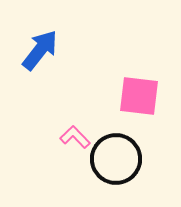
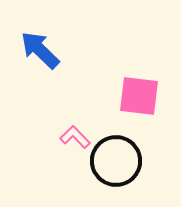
blue arrow: rotated 84 degrees counterclockwise
black circle: moved 2 px down
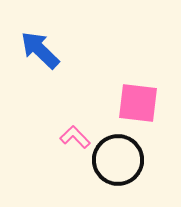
pink square: moved 1 px left, 7 px down
black circle: moved 2 px right, 1 px up
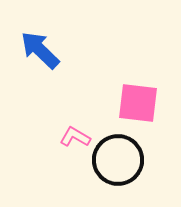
pink L-shape: rotated 16 degrees counterclockwise
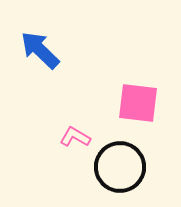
black circle: moved 2 px right, 7 px down
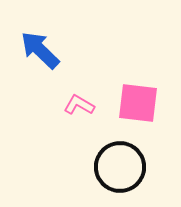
pink L-shape: moved 4 px right, 32 px up
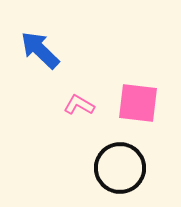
black circle: moved 1 px down
